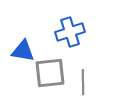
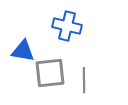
blue cross: moved 3 px left, 6 px up; rotated 32 degrees clockwise
gray line: moved 1 px right, 2 px up
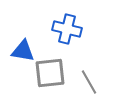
blue cross: moved 3 px down
gray line: moved 5 px right, 2 px down; rotated 30 degrees counterclockwise
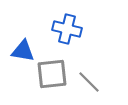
gray square: moved 2 px right, 1 px down
gray line: rotated 15 degrees counterclockwise
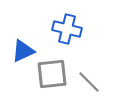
blue triangle: rotated 35 degrees counterclockwise
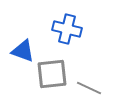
blue triangle: rotated 45 degrees clockwise
gray line: moved 6 px down; rotated 20 degrees counterclockwise
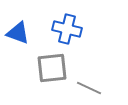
blue triangle: moved 5 px left, 18 px up
gray square: moved 6 px up
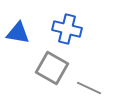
blue triangle: rotated 10 degrees counterclockwise
gray square: rotated 36 degrees clockwise
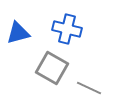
blue triangle: rotated 25 degrees counterclockwise
